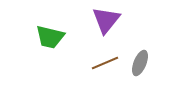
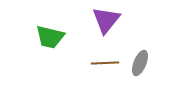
brown line: rotated 20 degrees clockwise
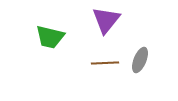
gray ellipse: moved 3 px up
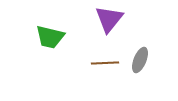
purple triangle: moved 3 px right, 1 px up
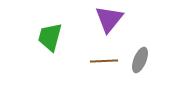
green trapezoid: rotated 92 degrees clockwise
brown line: moved 1 px left, 2 px up
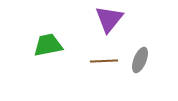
green trapezoid: moved 2 px left, 8 px down; rotated 64 degrees clockwise
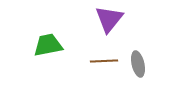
gray ellipse: moved 2 px left, 4 px down; rotated 35 degrees counterclockwise
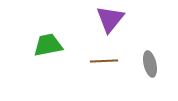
purple triangle: moved 1 px right
gray ellipse: moved 12 px right
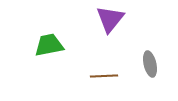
green trapezoid: moved 1 px right
brown line: moved 15 px down
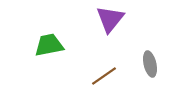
brown line: rotated 32 degrees counterclockwise
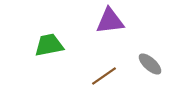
purple triangle: moved 2 px down; rotated 44 degrees clockwise
gray ellipse: rotated 35 degrees counterclockwise
